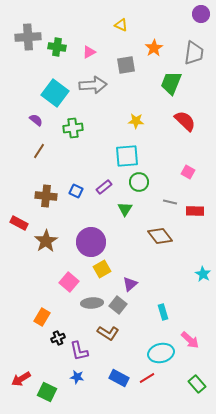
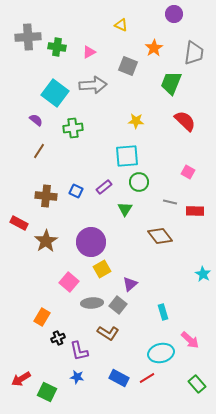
purple circle at (201, 14): moved 27 px left
gray square at (126, 65): moved 2 px right, 1 px down; rotated 30 degrees clockwise
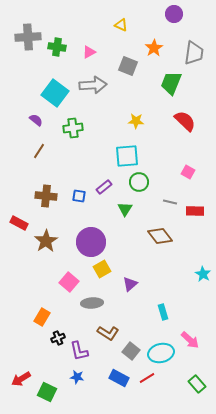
blue square at (76, 191): moved 3 px right, 5 px down; rotated 16 degrees counterclockwise
gray square at (118, 305): moved 13 px right, 46 px down
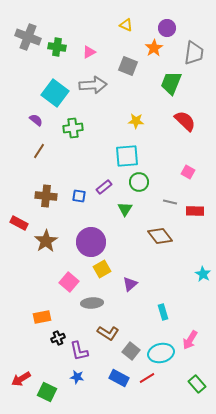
purple circle at (174, 14): moved 7 px left, 14 px down
yellow triangle at (121, 25): moved 5 px right
gray cross at (28, 37): rotated 25 degrees clockwise
orange rectangle at (42, 317): rotated 48 degrees clockwise
pink arrow at (190, 340): rotated 78 degrees clockwise
